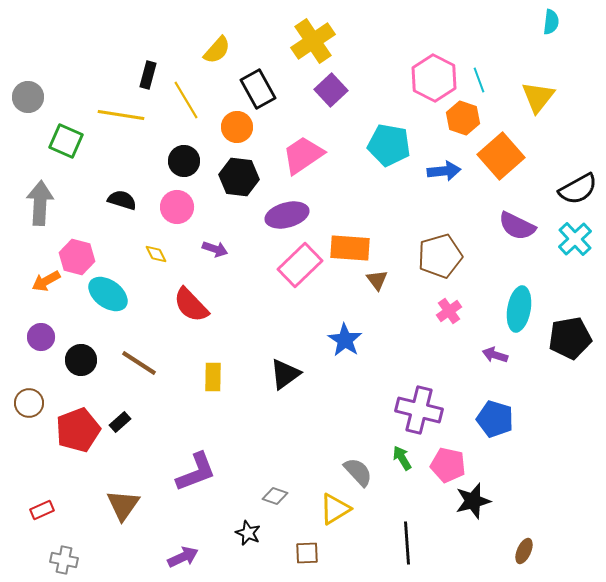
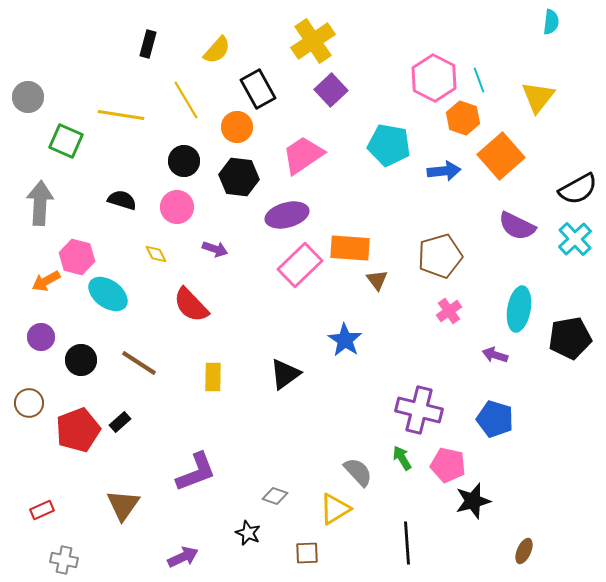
black rectangle at (148, 75): moved 31 px up
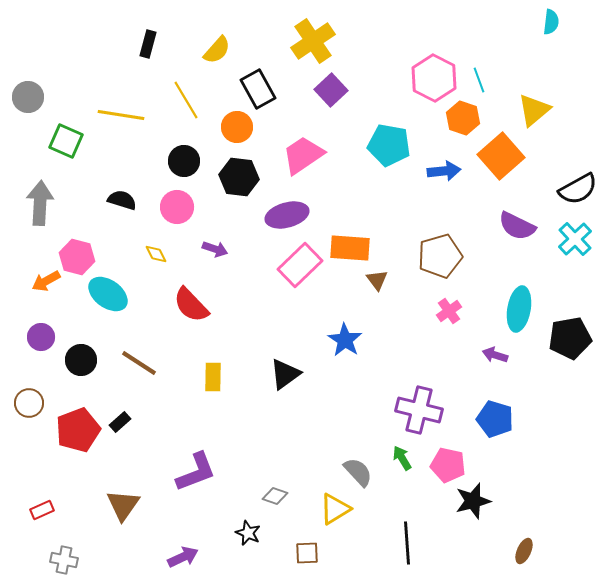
yellow triangle at (538, 97): moved 4 px left, 13 px down; rotated 12 degrees clockwise
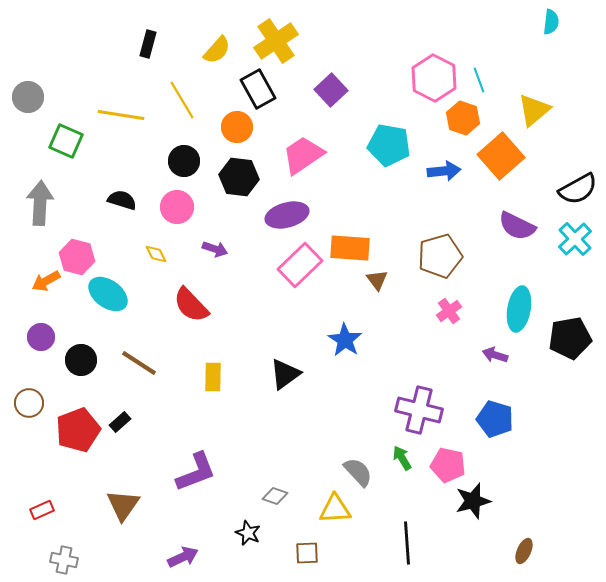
yellow cross at (313, 41): moved 37 px left
yellow line at (186, 100): moved 4 px left
yellow triangle at (335, 509): rotated 28 degrees clockwise
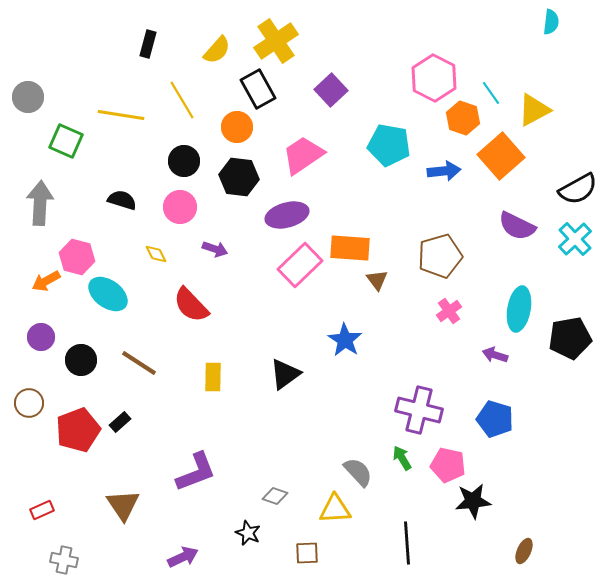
cyan line at (479, 80): moved 12 px right, 13 px down; rotated 15 degrees counterclockwise
yellow triangle at (534, 110): rotated 12 degrees clockwise
pink circle at (177, 207): moved 3 px right
black star at (473, 501): rotated 9 degrees clockwise
brown triangle at (123, 505): rotated 9 degrees counterclockwise
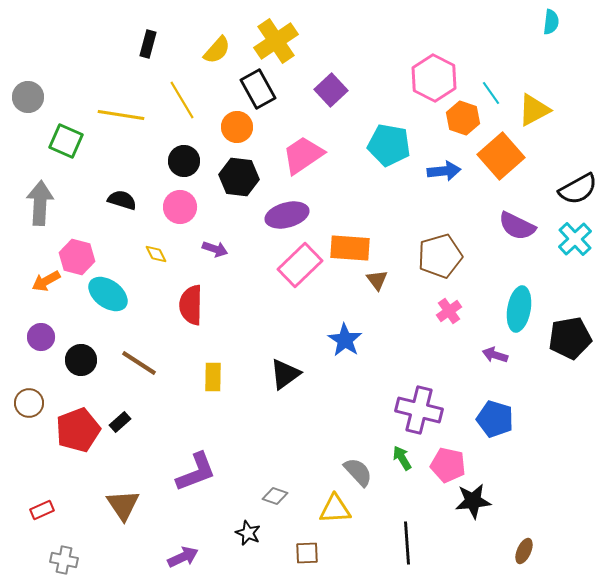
red semicircle at (191, 305): rotated 45 degrees clockwise
